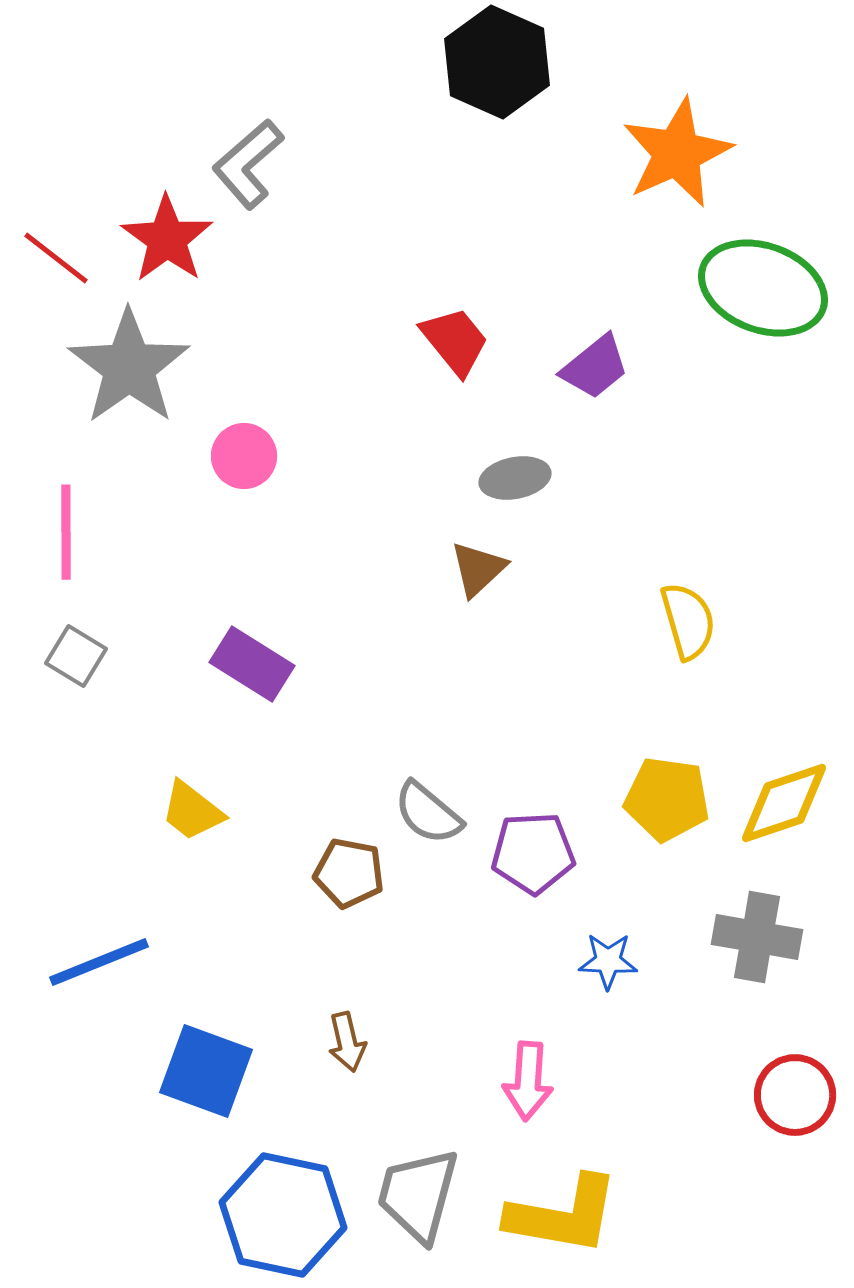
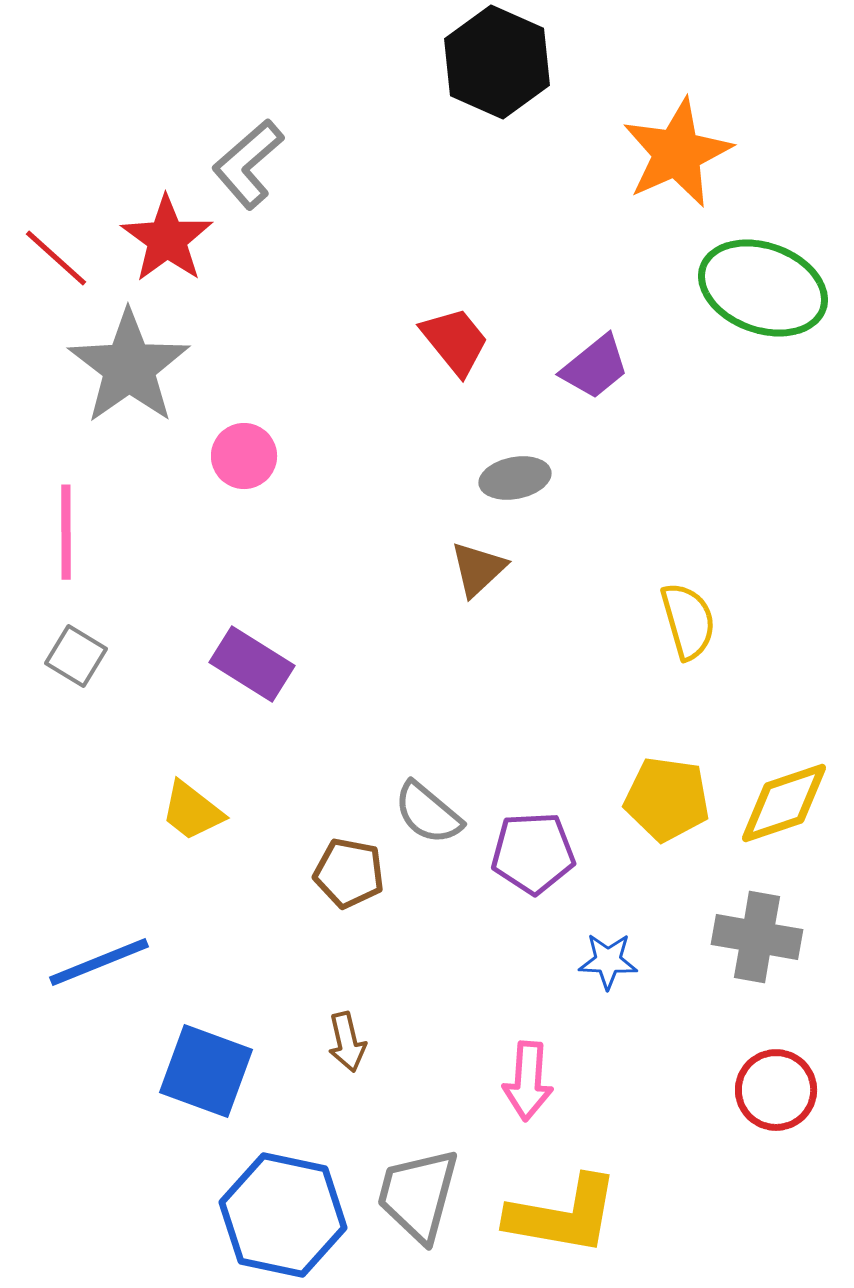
red line: rotated 4 degrees clockwise
red circle: moved 19 px left, 5 px up
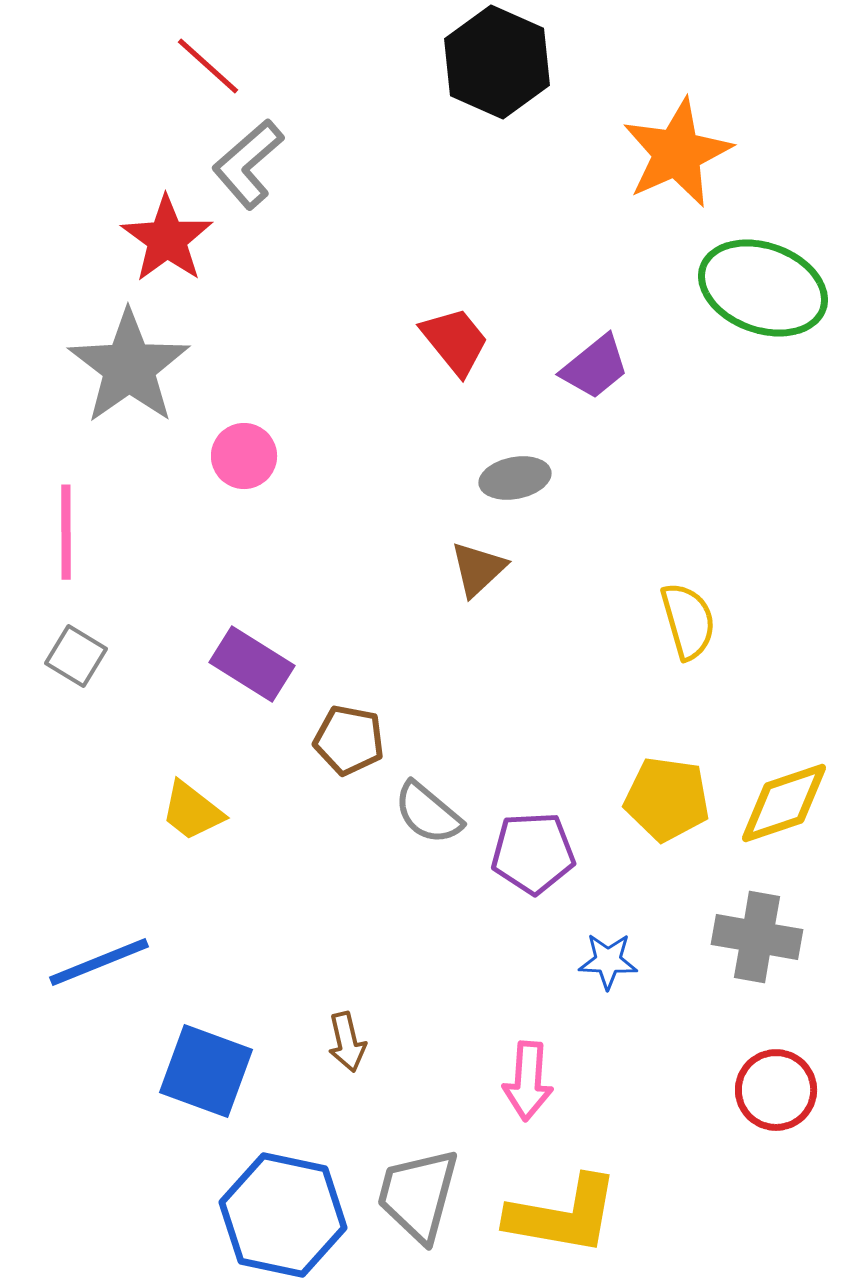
red line: moved 152 px right, 192 px up
brown pentagon: moved 133 px up
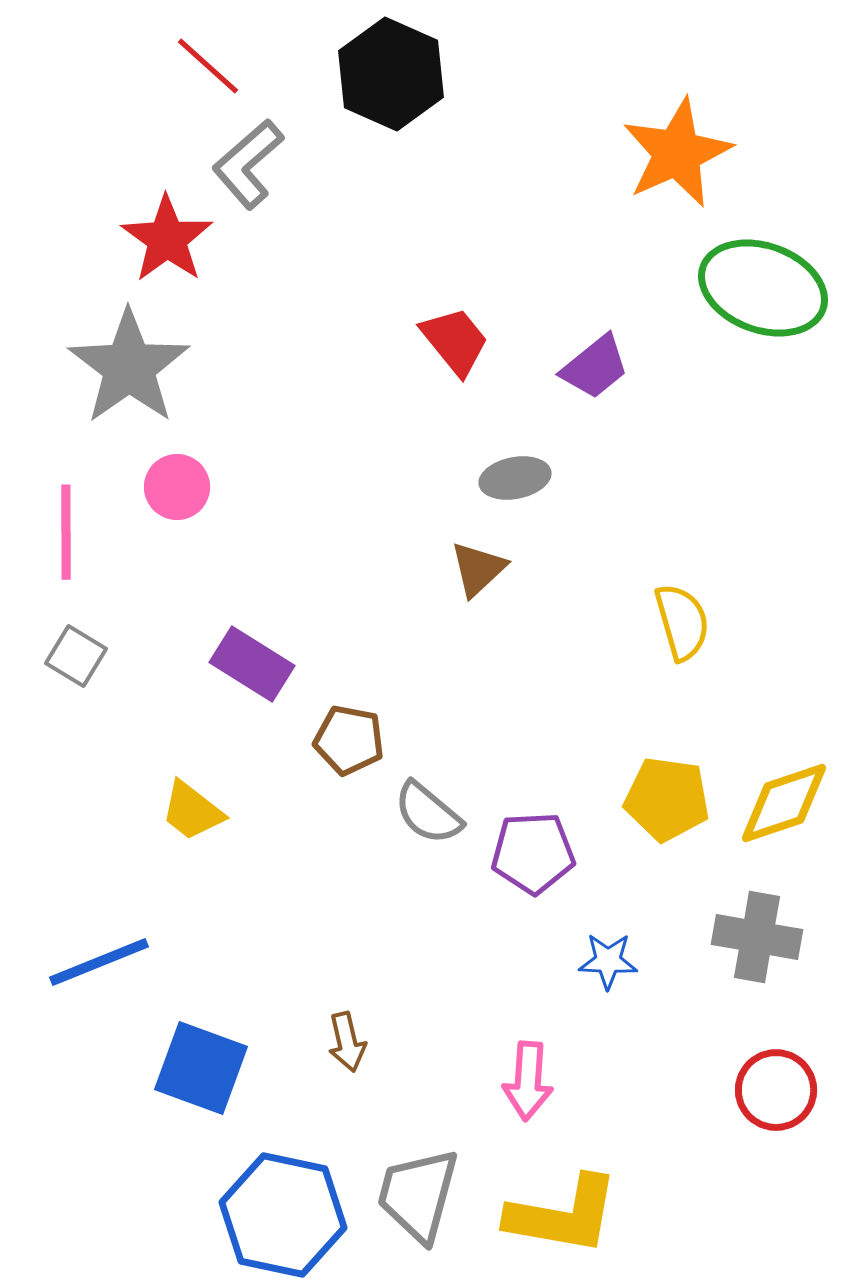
black hexagon: moved 106 px left, 12 px down
pink circle: moved 67 px left, 31 px down
yellow semicircle: moved 6 px left, 1 px down
blue square: moved 5 px left, 3 px up
